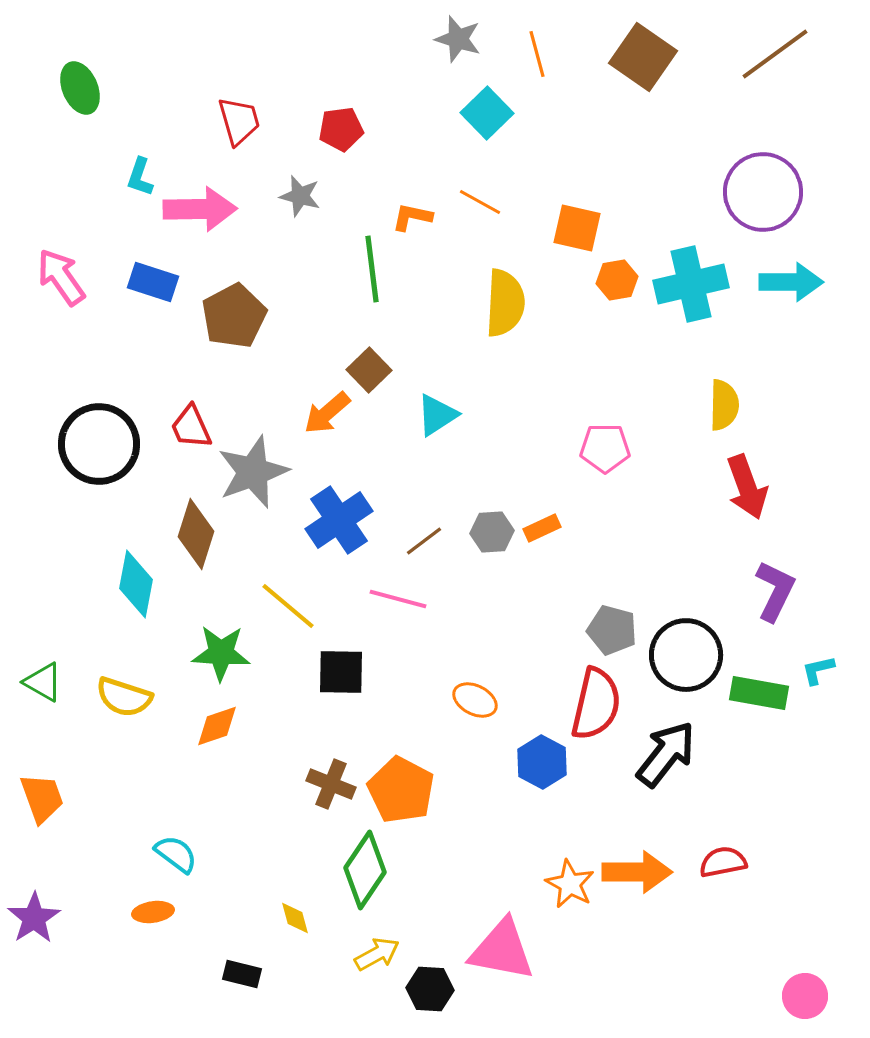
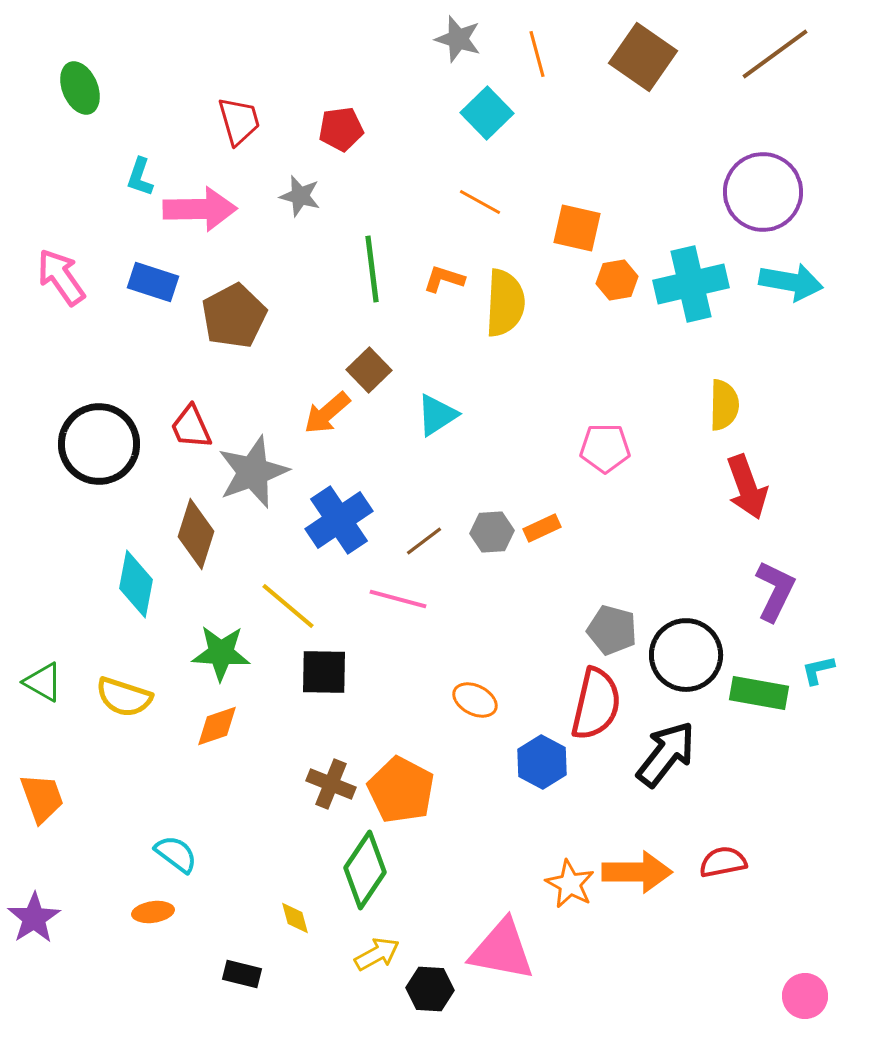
orange L-shape at (412, 217): moved 32 px right, 62 px down; rotated 6 degrees clockwise
cyan arrow at (791, 282): rotated 10 degrees clockwise
black square at (341, 672): moved 17 px left
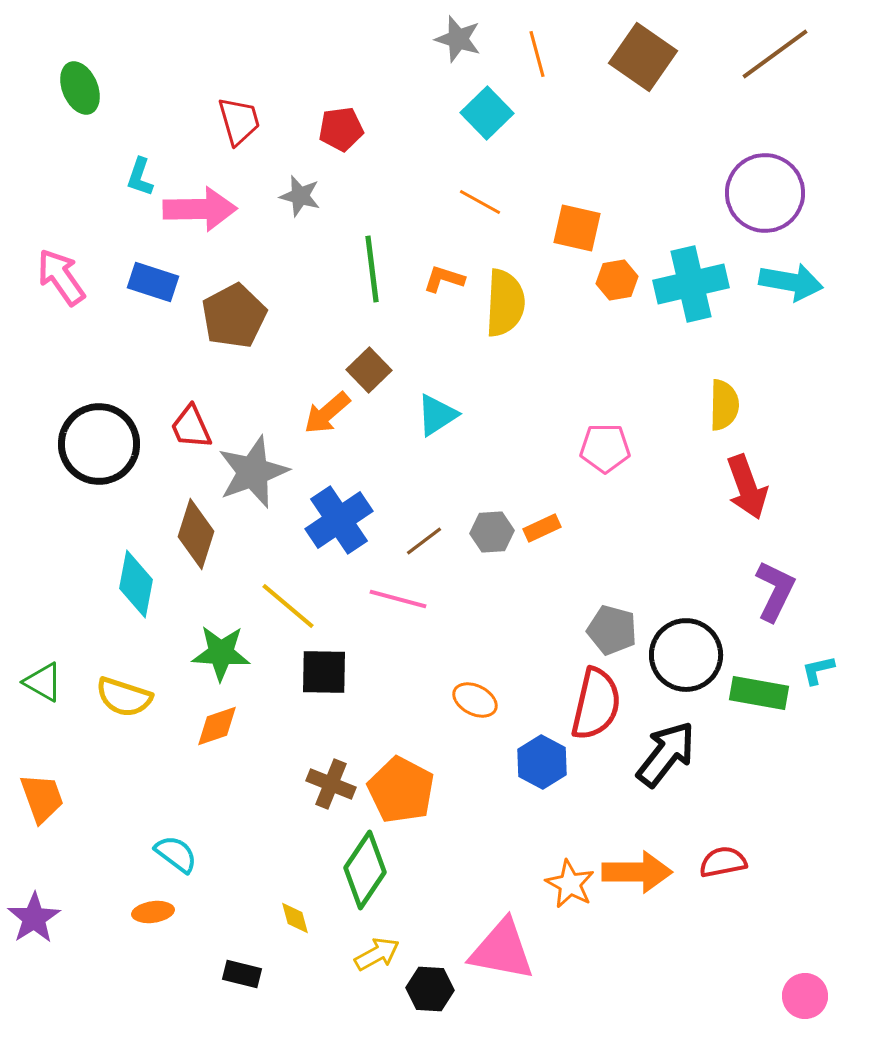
purple circle at (763, 192): moved 2 px right, 1 px down
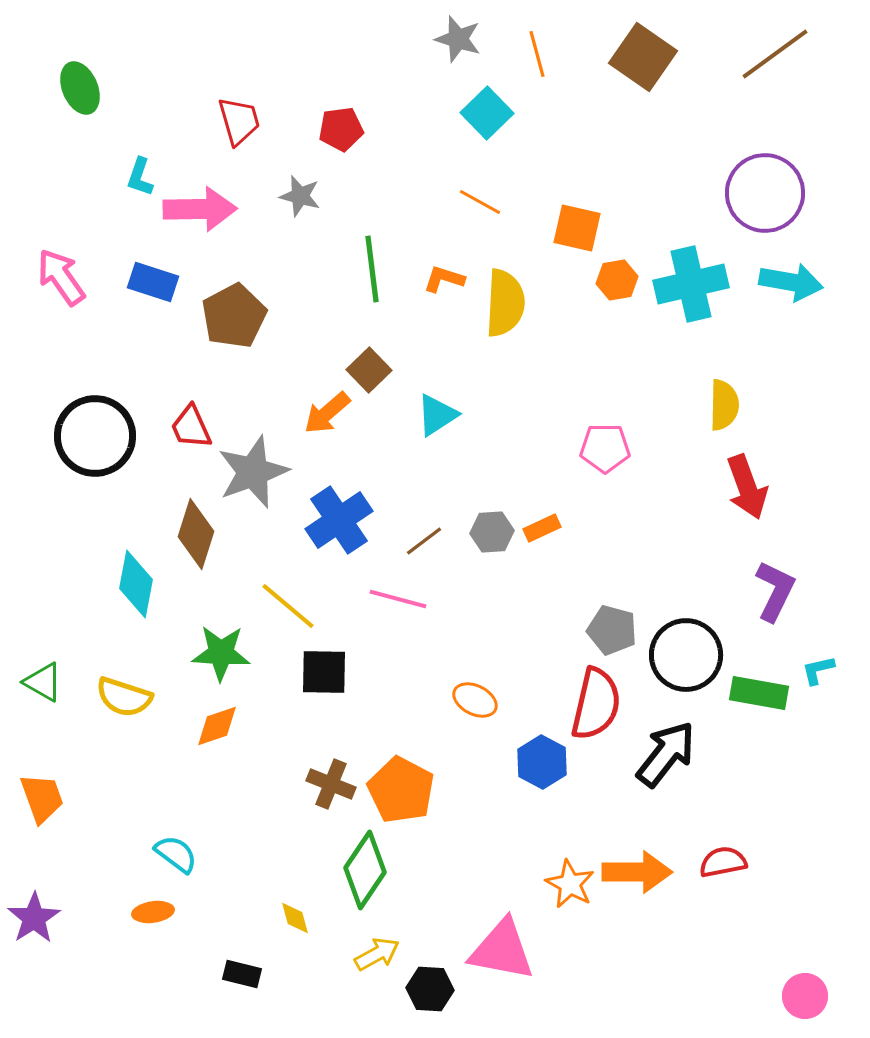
black circle at (99, 444): moved 4 px left, 8 px up
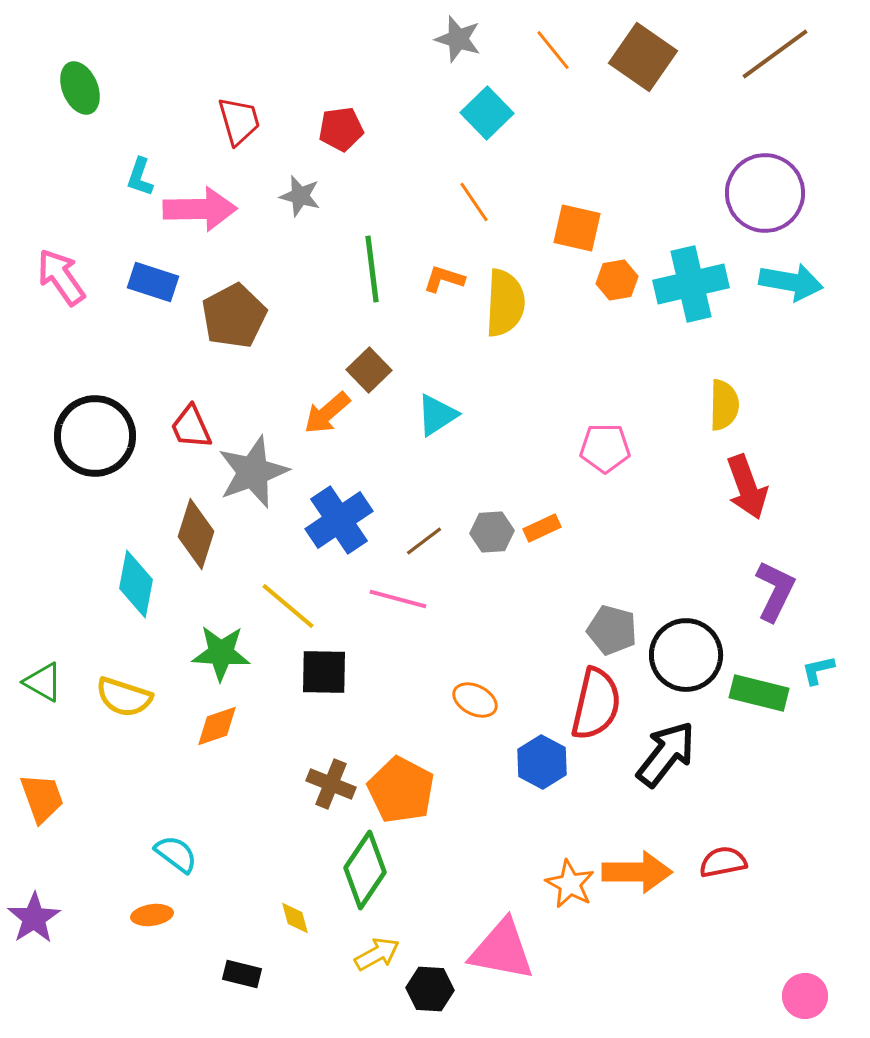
orange line at (537, 54): moved 16 px right, 4 px up; rotated 24 degrees counterclockwise
orange line at (480, 202): moved 6 px left; rotated 27 degrees clockwise
green rectangle at (759, 693): rotated 4 degrees clockwise
orange ellipse at (153, 912): moved 1 px left, 3 px down
